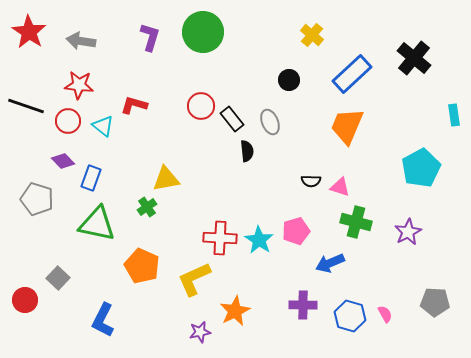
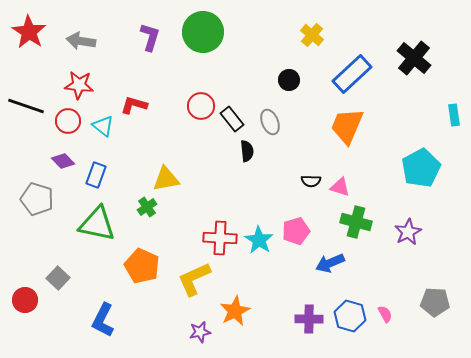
blue rectangle at (91, 178): moved 5 px right, 3 px up
purple cross at (303, 305): moved 6 px right, 14 px down
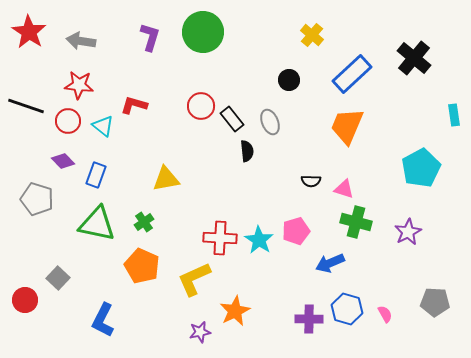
pink triangle at (340, 187): moved 4 px right, 2 px down
green cross at (147, 207): moved 3 px left, 15 px down
blue hexagon at (350, 316): moved 3 px left, 7 px up
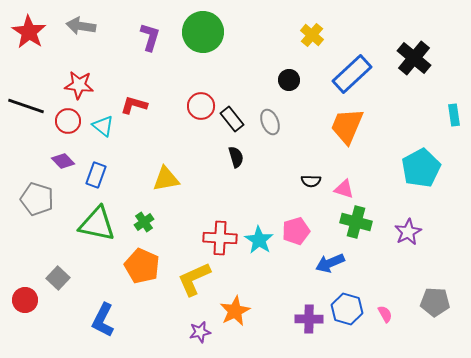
gray arrow at (81, 41): moved 15 px up
black semicircle at (247, 151): moved 11 px left, 6 px down; rotated 10 degrees counterclockwise
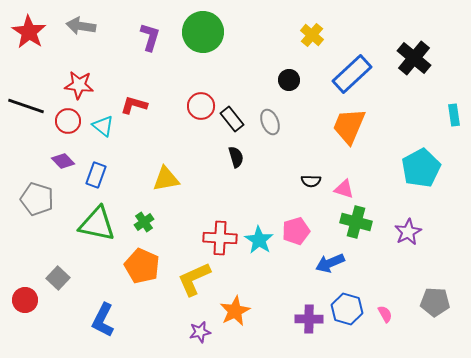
orange trapezoid at (347, 126): moved 2 px right
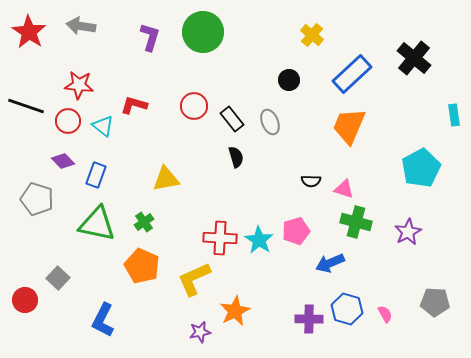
red circle at (201, 106): moved 7 px left
